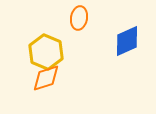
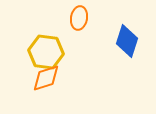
blue diamond: rotated 48 degrees counterclockwise
yellow hexagon: rotated 16 degrees counterclockwise
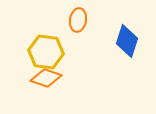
orange ellipse: moved 1 px left, 2 px down
orange diamond: rotated 36 degrees clockwise
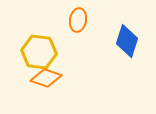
yellow hexagon: moved 7 px left
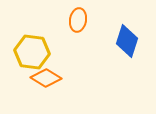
yellow hexagon: moved 7 px left
orange diamond: rotated 12 degrees clockwise
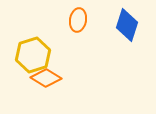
blue diamond: moved 16 px up
yellow hexagon: moved 1 px right, 3 px down; rotated 24 degrees counterclockwise
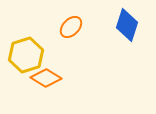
orange ellipse: moved 7 px left, 7 px down; rotated 35 degrees clockwise
yellow hexagon: moved 7 px left
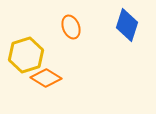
orange ellipse: rotated 65 degrees counterclockwise
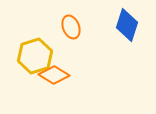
yellow hexagon: moved 9 px right, 1 px down
orange diamond: moved 8 px right, 3 px up
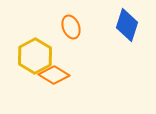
yellow hexagon: rotated 12 degrees counterclockwise
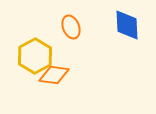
blue diamond: rotated 20 degrees counterclockwise
orange diamond: rotated 24 degrees counterclockwise
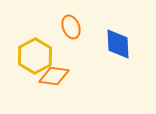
blue diamond: moved 9 px left, 19 px down
orange diamond: moved 1 px down
